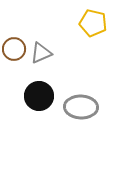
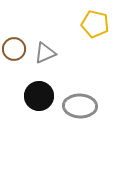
yellow pentagon: moved 2 px right, 1 px down
gray triangle: moved 4 px right
gray ellipse: moved 1 px left, 1 px up
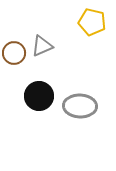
yellow pentagon: moved 3 px left, 2 px up
brown circle: moved 4 px down
gray triangle: moved 3 px left, 7 px up
